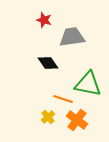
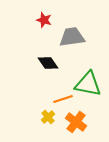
orange line: rotated 36 degrees counterclockwise
orange cross: moved 1 px left, 2 px down
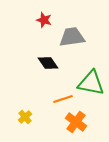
green triangle: moved 3 px right, 1 px up
yellow cross: moved 23 px left
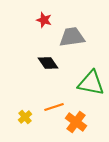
orange line: moved 9 px left, 8 px down
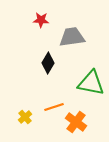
red star: moved 3 px left; rotated 14 degrees counterclockwise
black diamond: rotated 65 degrees clockwise
